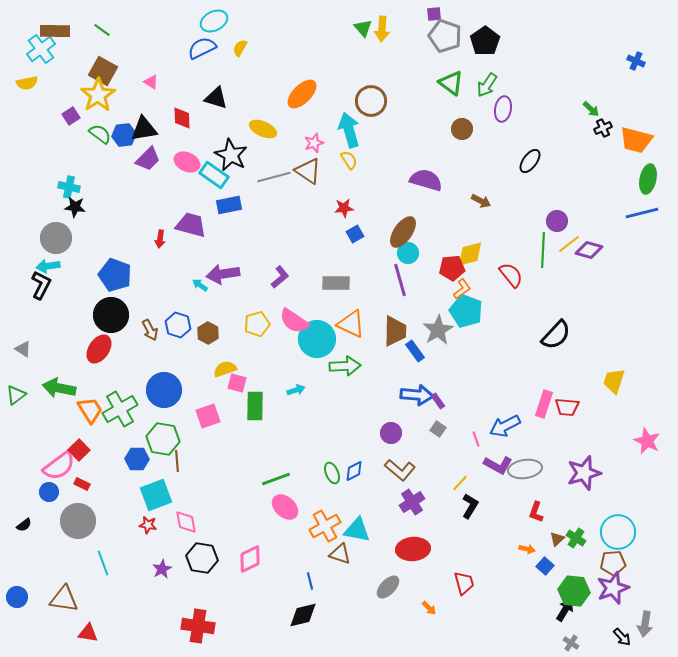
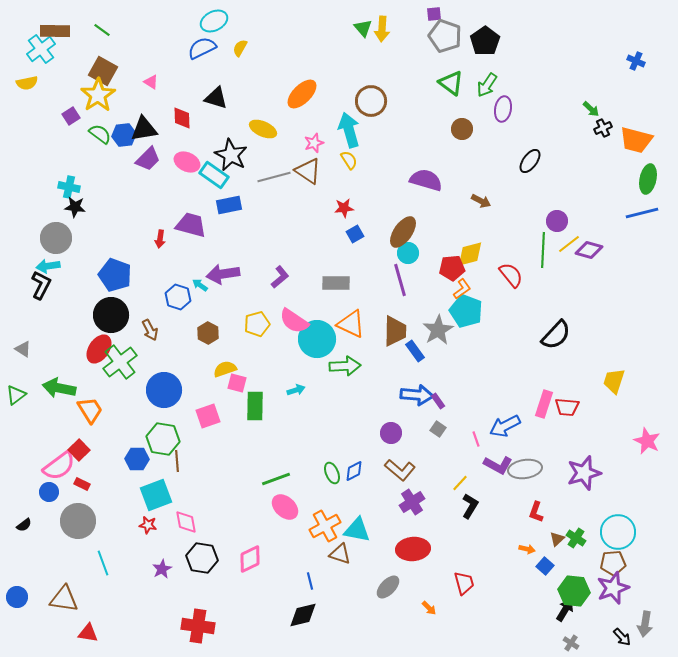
blue hexagon at (178, 325): moved 28 px up
green cross at (120, 409): moved 47 px up; rotated 8 degrees counterclockwise
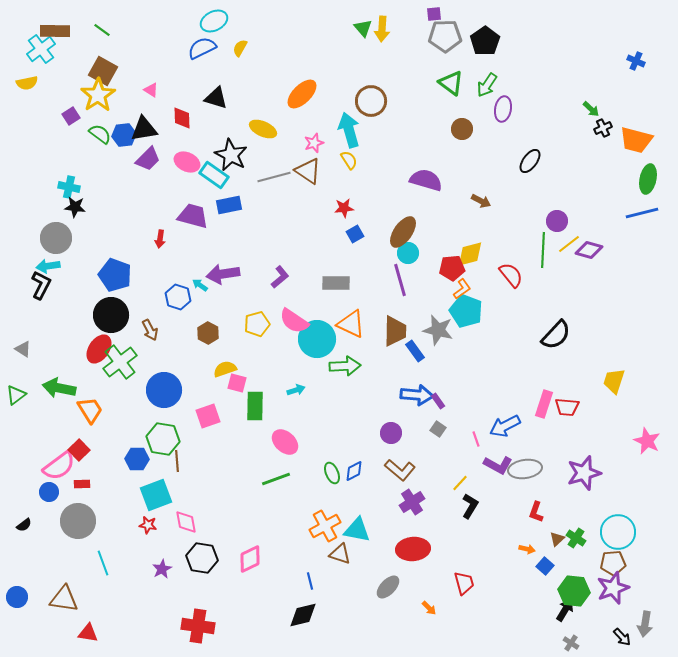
gray pentagon at (445, 36): rotated 20 degrees counterclockwise
pink triangle at (151, 82): moved 8 px down
purple trapezoid at (191, 225): moved 2 px right, 9 px up
gray star at (438, 330): rotated 28 degrees counterclockwise
red rectangle at (82, 484): rotated 28 degrees counterclockwise
pink ellipse at (285, 507): moved 65 px up
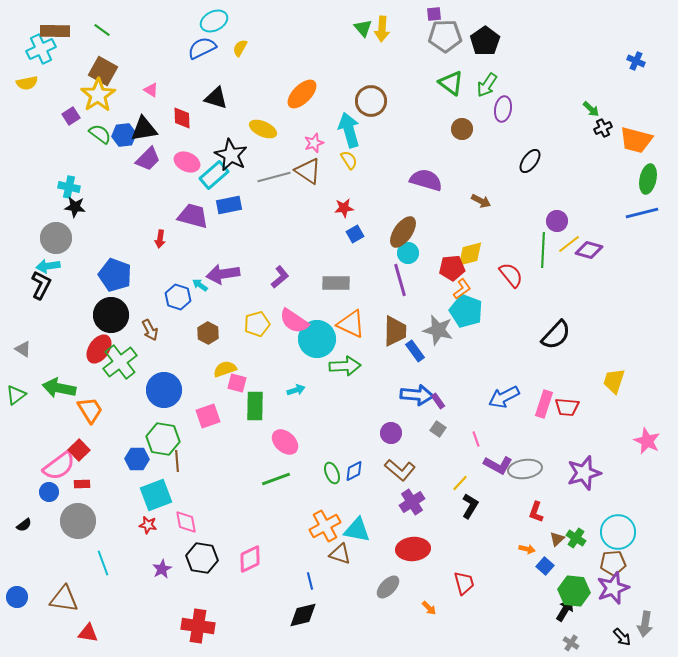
cyan cross at (41, 49): rotated 12 degrees clockwise
cyan rectangle at (214, 175): rotated 76 degrees counterclockwise
blue arrow at (505, 426): moved 1 px left, 29 px up
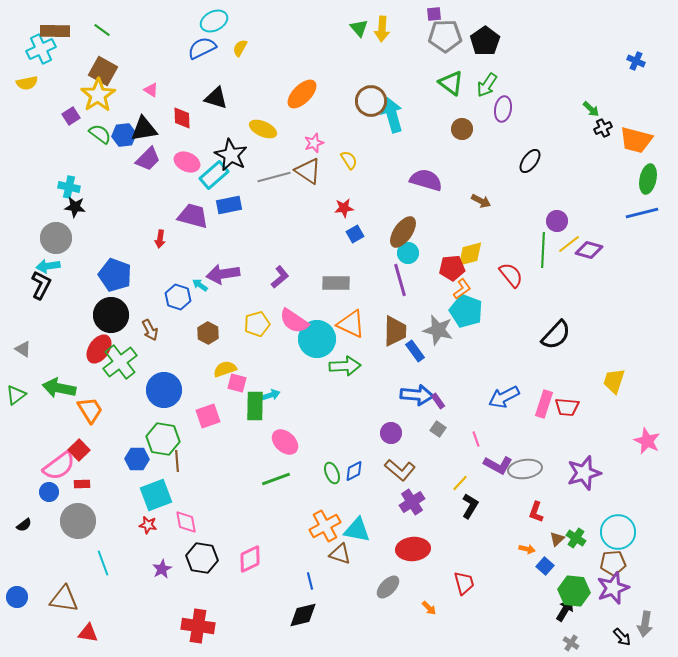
green triangle at (363, 28): moved 4 px left
cyan arrow at (349, 130): moved 43 px right, 15 px up
cyan arrow at (296, 390): moved 25 px left, 5 px down
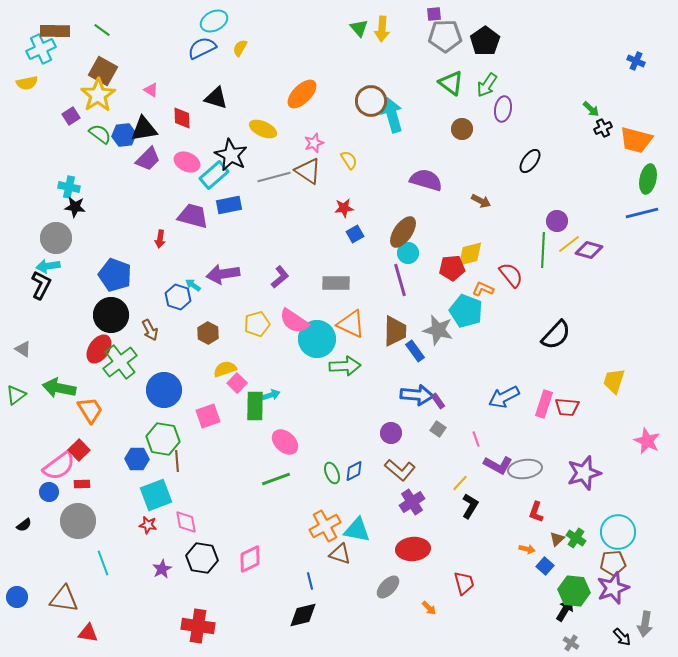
cyan arrow at (200, 285): moved 7 px left
orange L-shape at (462, 289): moved 21 px right; rotated 120 degrees counterclockwise
pink square at (237, 383): rotated 30 degrees clockwise
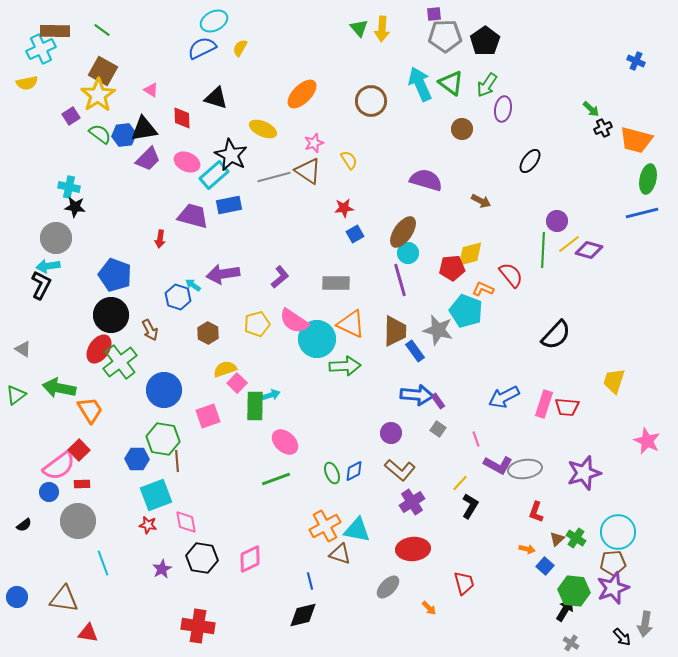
cyan arrow at (392, 115): moved 28 px right, 31 px up; rotated 8 degrees counterclockwise
